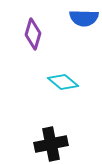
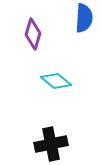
blue semicircle: rotated 88 degrees counterclockwise
cyan diamond: moved 7 px left, 1 px up
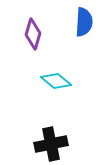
blue semicircle: moved 4 px down
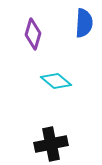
blue semicircle: moved 1 px down
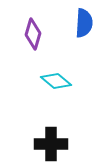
black cross: rotated 12 degrees clockwise
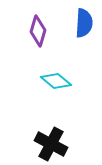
purple diamond: moved 5 px right, 3 px up
black cross: rotated 28 degrees clockwise
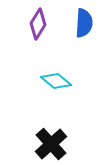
purple diamond: moved 7 px up; rotated 16 degrees clockwise
black cross: rotated 20 degrees clockwise
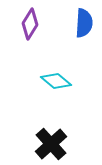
purple diamond: moved 8 px left
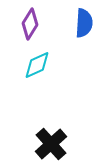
cyan diamond: moved 19 px left, 16 px up; rotated 64 degrees counterclockwise
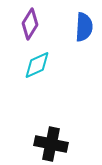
blue semicircle: moved 4 px down
black cross: rotated 36 degrees counterclockwise
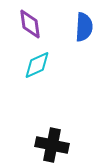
purple diamond: rotated 40 degrees counterclockwise
black cross: moved 1 px right, 1 px down
